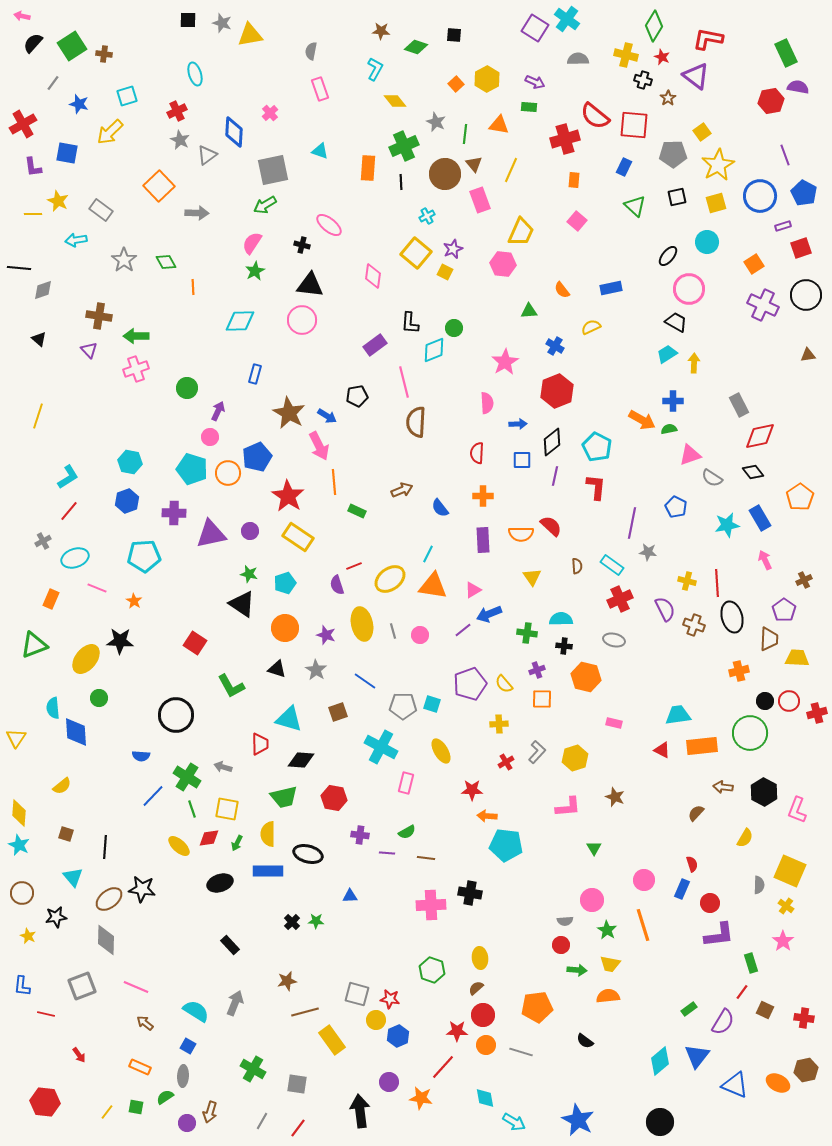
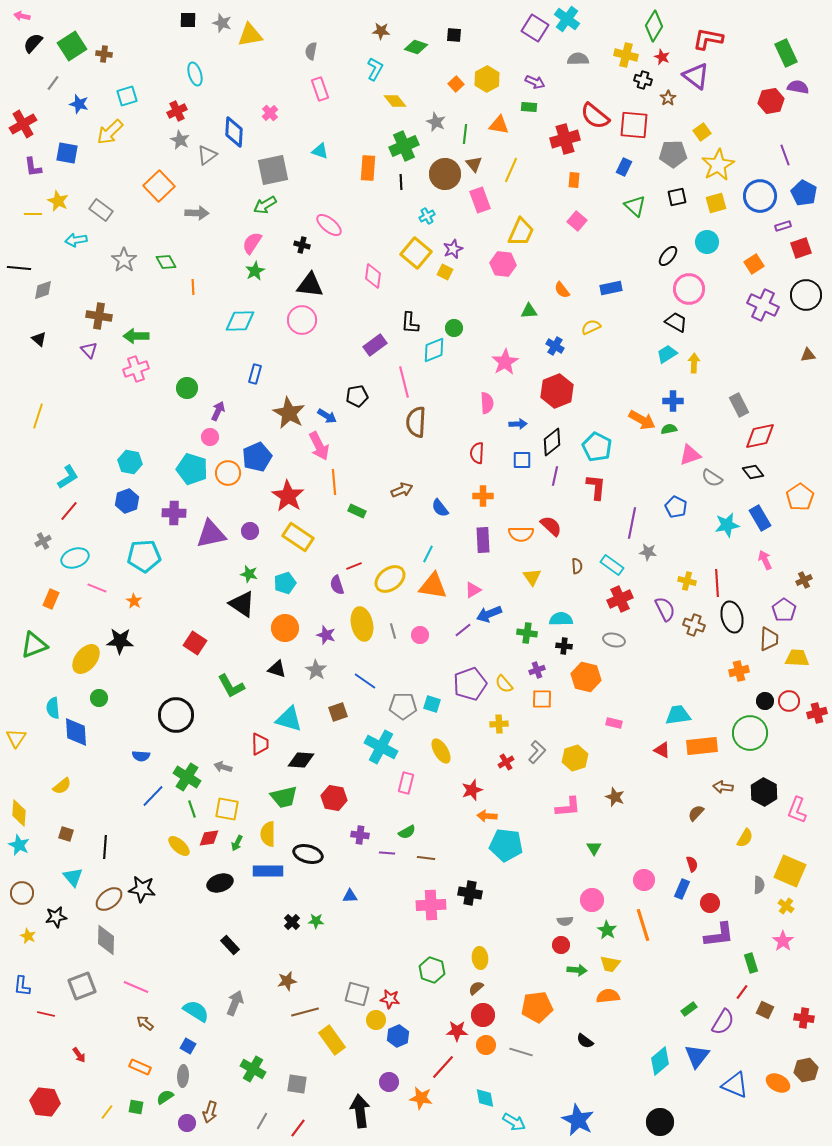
red star at (472, 790): rotated 20 degrees counterclockwise
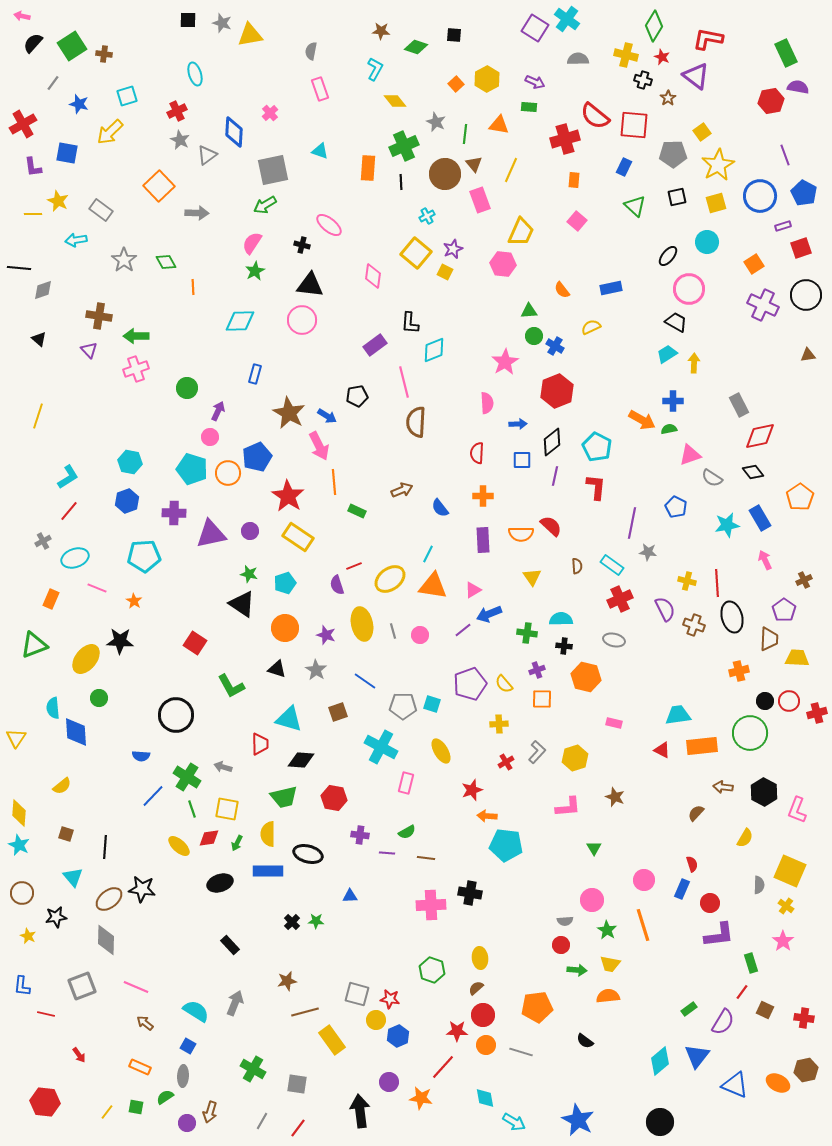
green circle at (454, 328): moved 80 px right, 8 px down
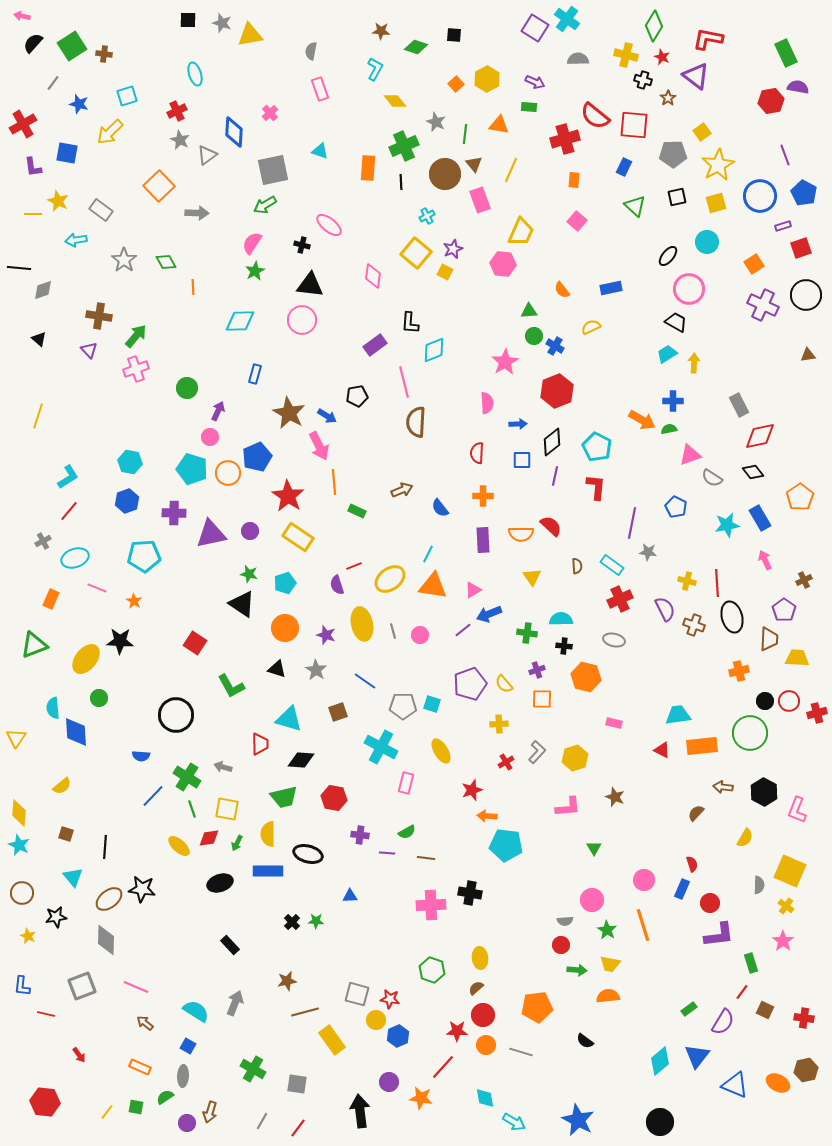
green arrow at (136, 336): rotated 130 degrees clockwise
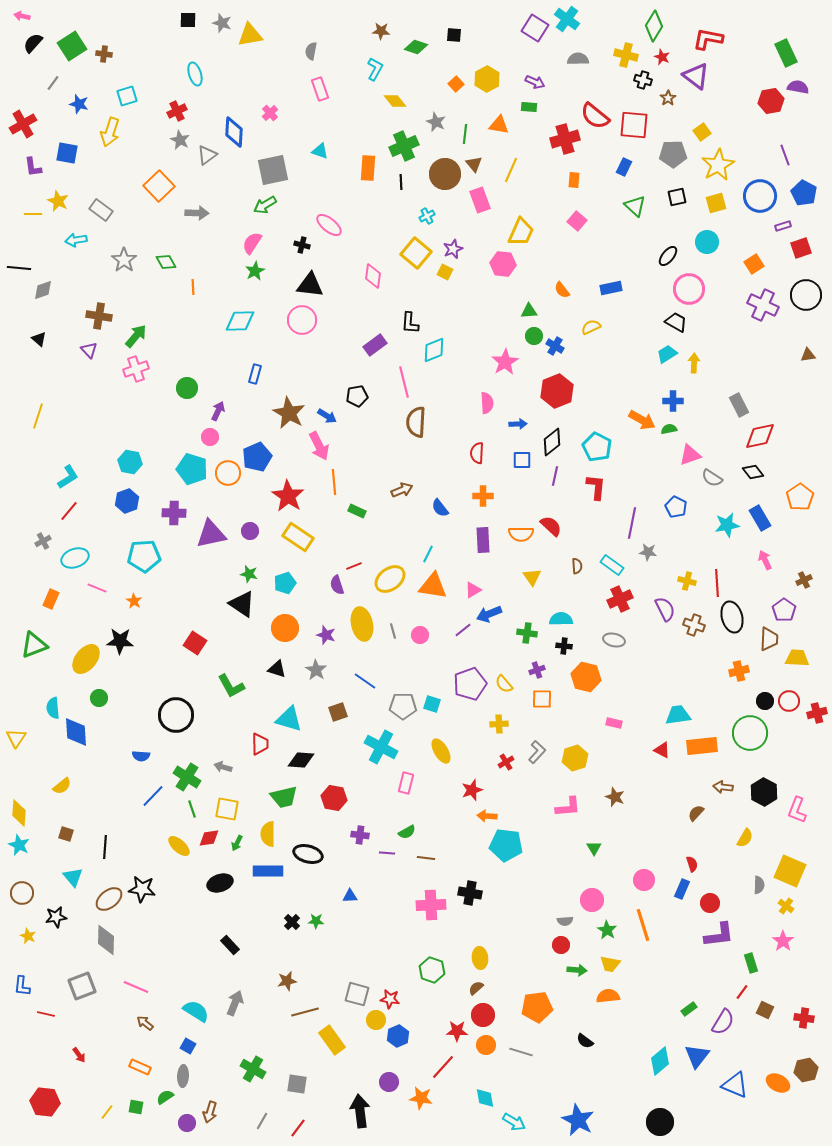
yellow arrow at (110, 132): rotated 28 degrees counterclockwise
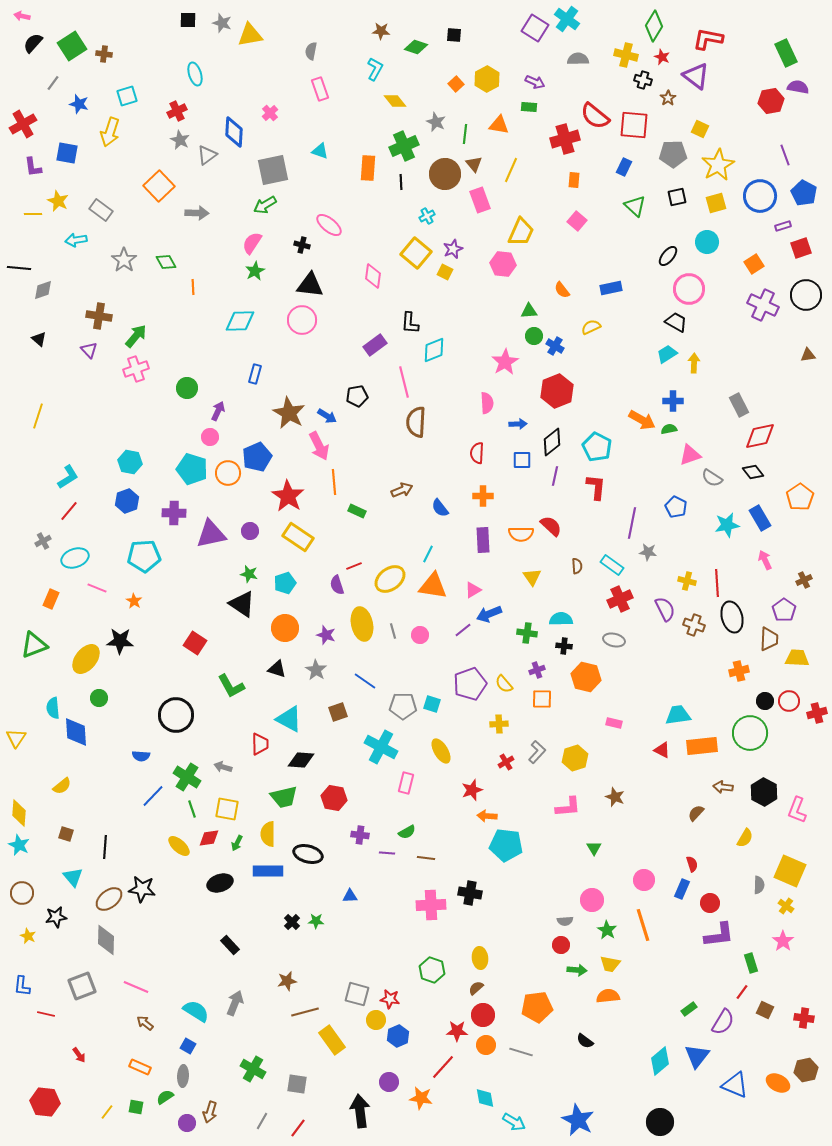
yellow square at (702, 132): moved 2 px left, 3 px up; rotated 30 degrees counterclockwise
cyan triangle at (289, 719): rotated 12 degrees clockwise
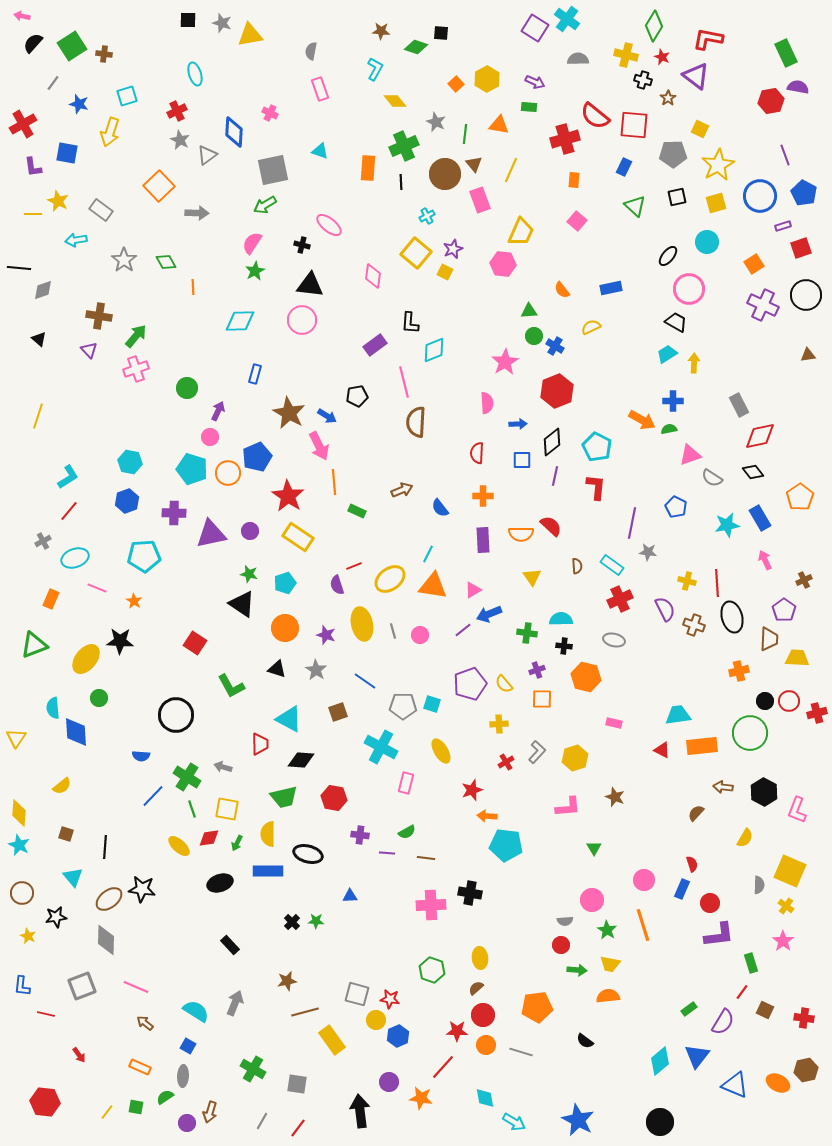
black square at (454, 35): moved 13 px left, 2 px up
pink cross at (270, 113): rotated 21 degrees counterclockwise
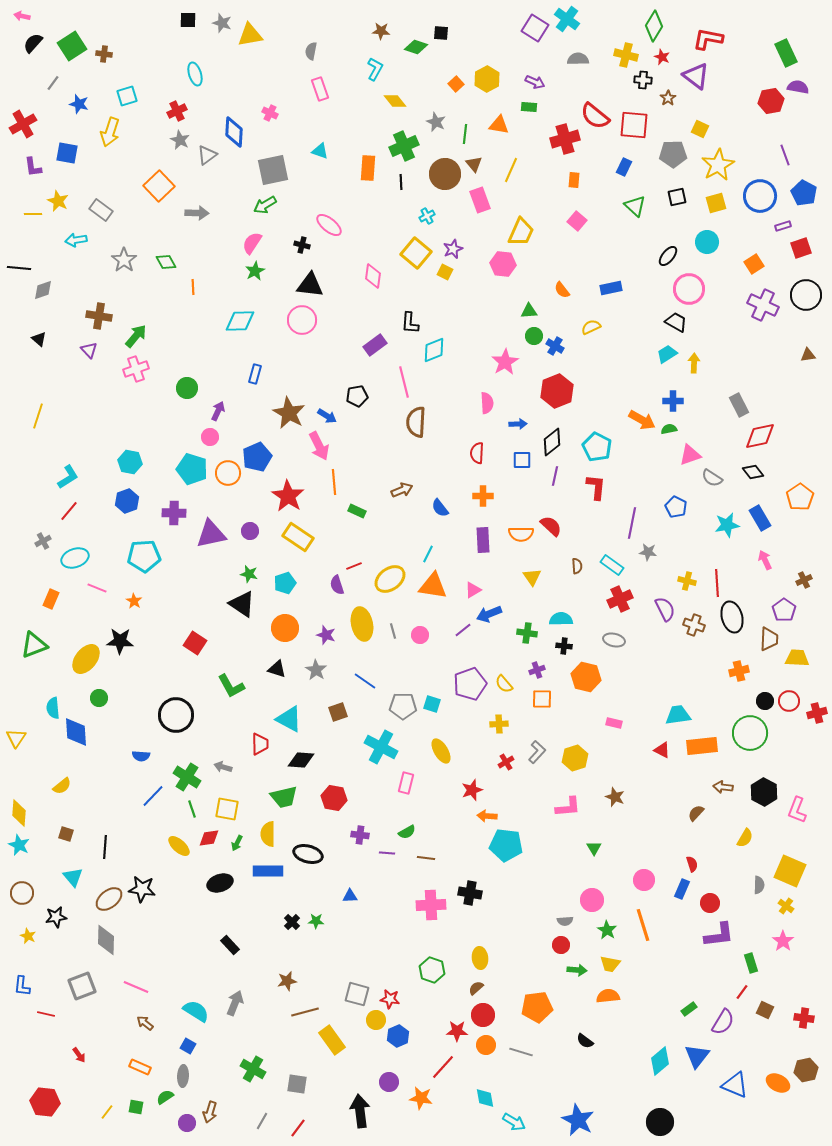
black cross at (643, 80): rotated 12 degrees counterclockwise
